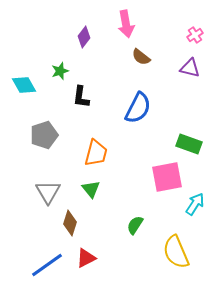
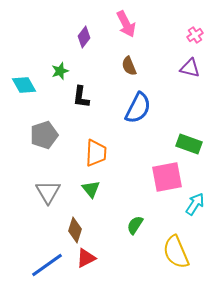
pink arrow: rotated 16 degrees counterclockwise
brown semicircle: moved 12 px left, 9 px down; rotated 30 degrees clockwise
orange trapezoid: rotated 12 degrees counterclockwise
brown diamond: moved 5 px right, 7 px down
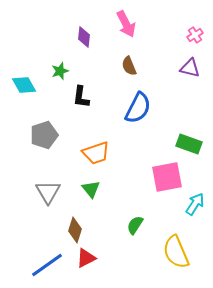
purple diamond: rotated 30 degrees counterclockwise
orange trapezoid: rotated 68 degrees clockwise
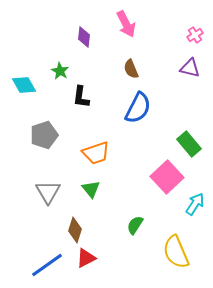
brown semicircle: moved 2 px right, 3 px down
green star: rotated 24 degrees counterclockwise
green rectangle: rotated 30 degrees clockwise
pink square: rotated 32 degrees counterclockwise
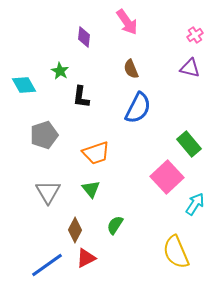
pink arrow: moved 1 px right, 2 px up; rotated 8 degrees counterclockwise
green semicircle: moved 20 px left
brown diamond: rotated 10 degrees clockwise
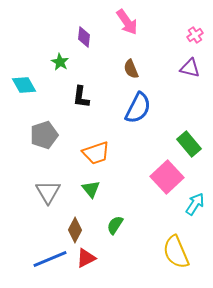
green star: moved 9 px up
blue line: moved 3 px right, 6 px up; rotated 12 degrees clockwise
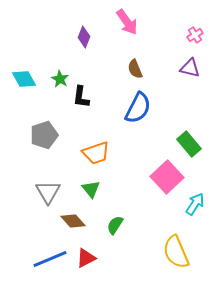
purple diamond: rotated 15 degrees clockwise
green star: moved 17 px down
brown semicircle: moved 4 px right
cyan diamond: moved 6 px up
brown diamond: moved 2 px left, 9 px up; rotated 70 degrees counterclockwise
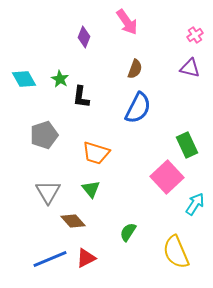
brown semicircle: rotated 138 degrees counterclockwise
green rectangle: moved 2 px left, 1 px down; rotated 15 degrees clockwise
orange trapezoid: rotated 36 degrees clockwise
green semicircle: moved 13 px right, 7 px down
